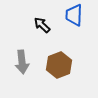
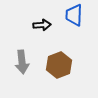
black arrow: rotated 132 degrees clockwise
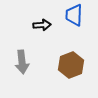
brown hexagon: moved 12 px right
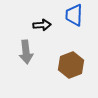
gray arrow: moved 4 px right, 10 px up
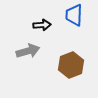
gray arrow: moved 2 px right, 1 px up; rotated 100 degrees counterclockwise
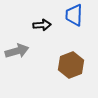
gray arrow: moved 11 px left
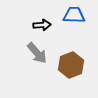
blue trapezoid: rotated 90 degrees clockwise
gray arrow: moved 20 px right, 2 px down; rotated 65 degrees clockwise
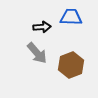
blue trapezoid: moved 3 px left, 2 px down
black arrow: moved 2 px down
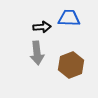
blue trapezoid: moved 2 px left, 1 px down
gray arrow: rotated 35 degrees clockwise
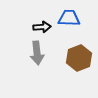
brown hexagon: moved 8 px right, 7 px up
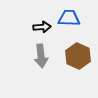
gray arrow: moved 4 px right, 3 px down
brown hexagon: moved 1 px left, 2 px up; rotated 15 degrees counterclockwise
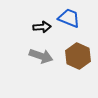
blue trapezoid: rotated 20 degrees clockwise
gray arrow: rotated 65 degrees counterclockwise
